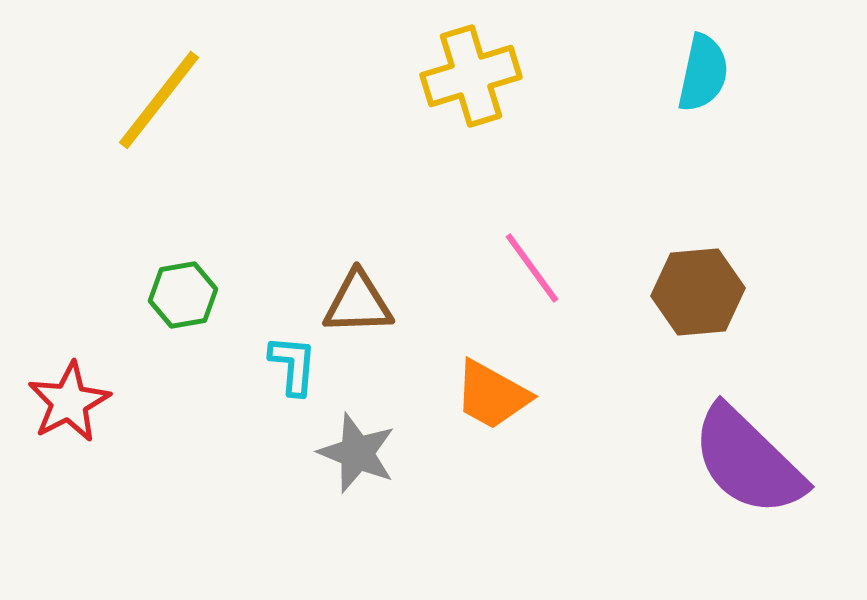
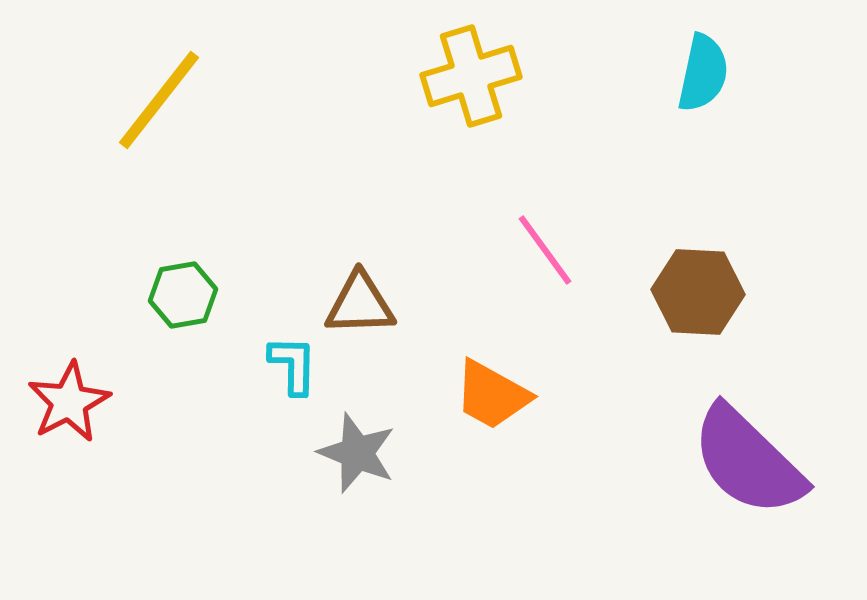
pink line: moved 13 px right, 18 px up
brown hexagon: rotated 8 degrees clockwise
brown triangle: moved 2 px right, 1 px down
cyan L-shape: rotated 4 degrees counterclockwise
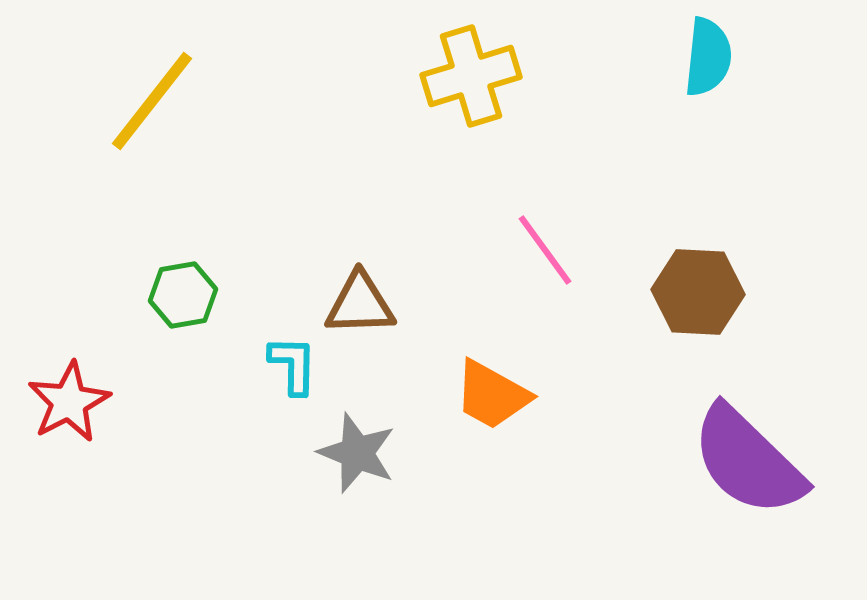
cyan semicircle: moved 5 px right, 16 px up; rotated 6 degrees counterclockwise
yellow line: moved 7 px left, 1 px down
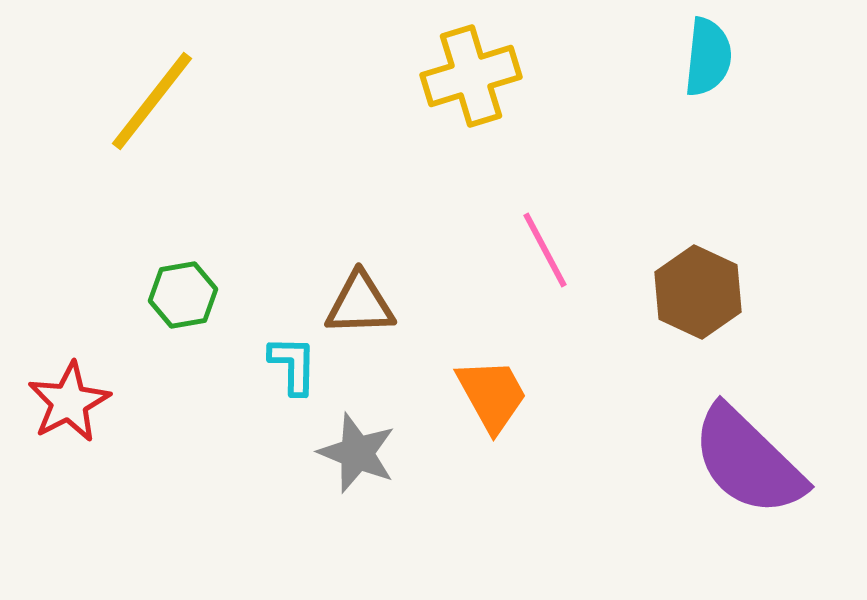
pink line: rotated 8 degrees clockwise
brown hexagon: rotated 22 degrees clockwise
orange trapezoid: rotated 148 degrees counterclockwise
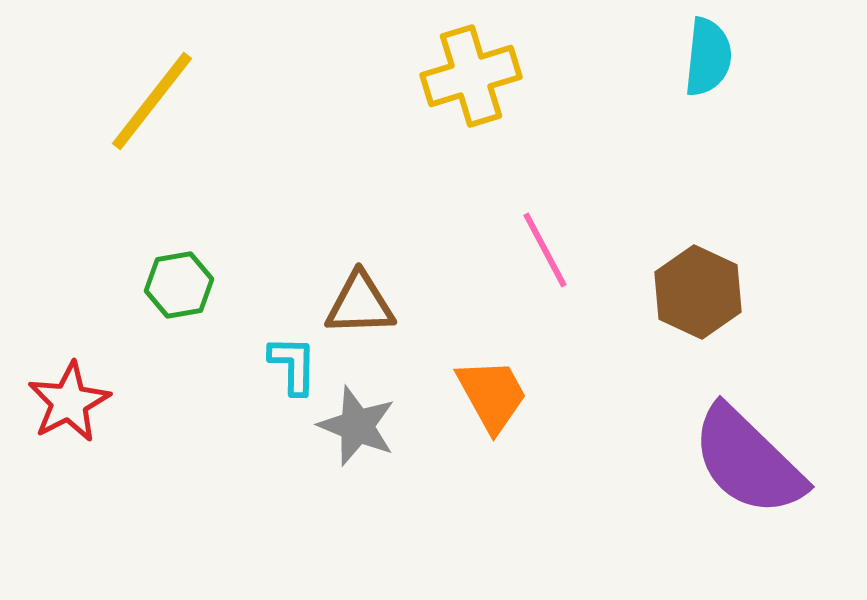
green hexagon: moved 4 px left, 10 px up
gray star: moved 27 px up
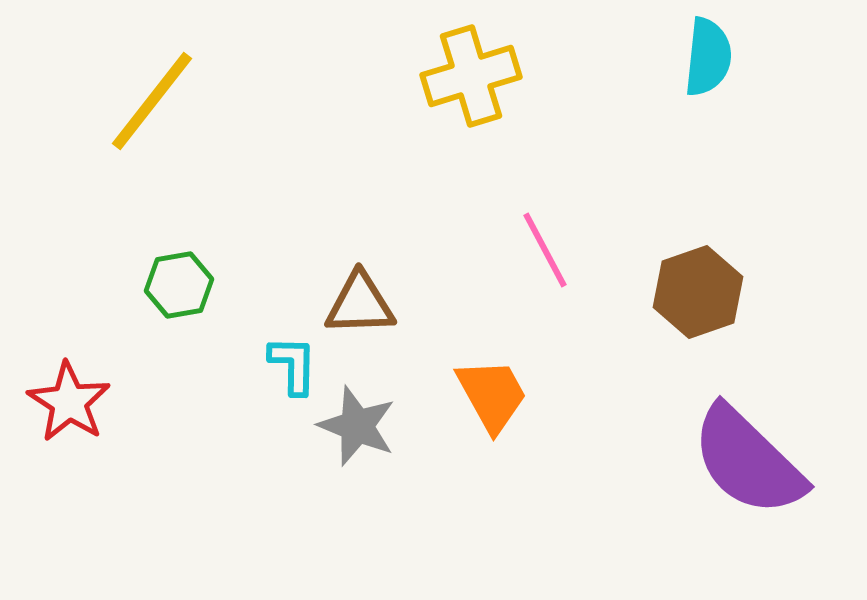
brown hexagon: rotated 16 degrees clockwise
red star: rotated 12 degrees counterclockwise
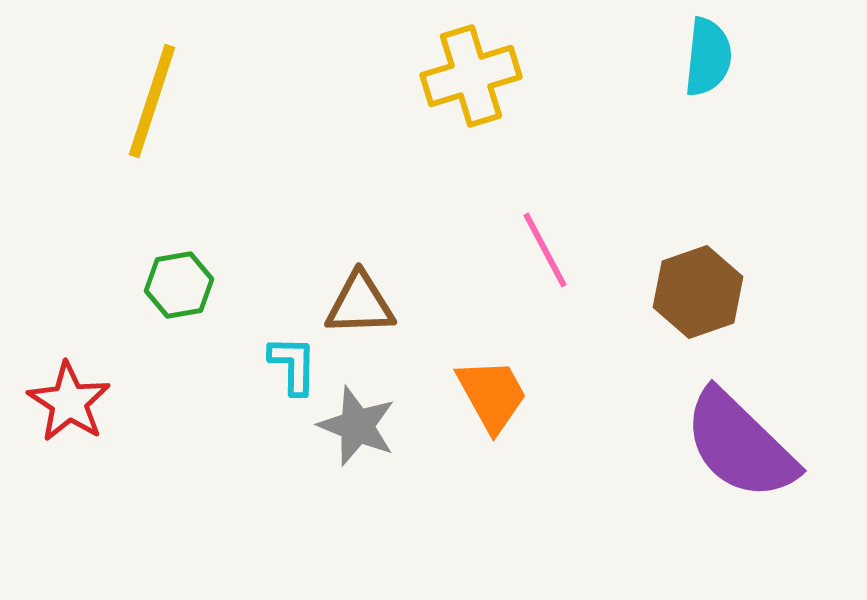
yellow line: rotated 20 degrees counterclockwise
purple semicircle: moved 8 px left, 16 px up
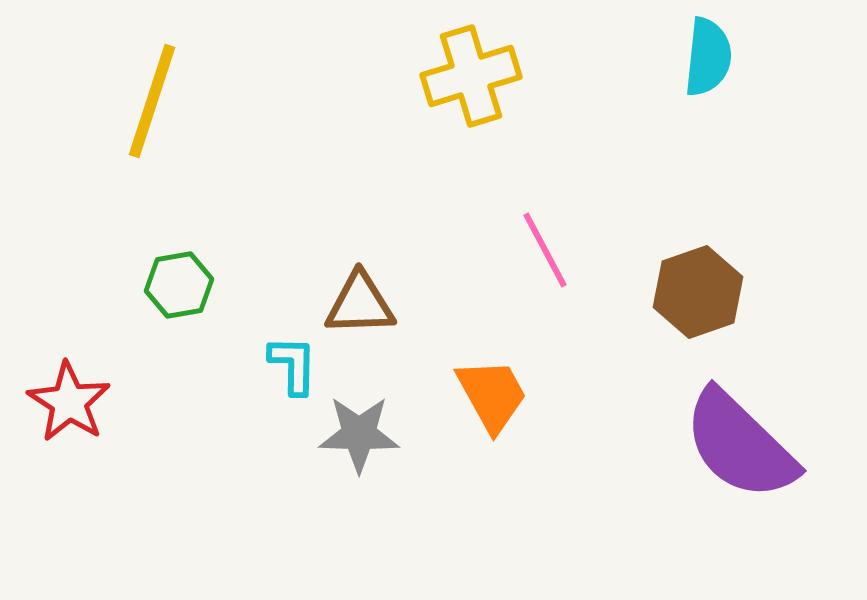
gray star: moved 2 px right, 8 px down; rotated 20 degrees counterclockwise
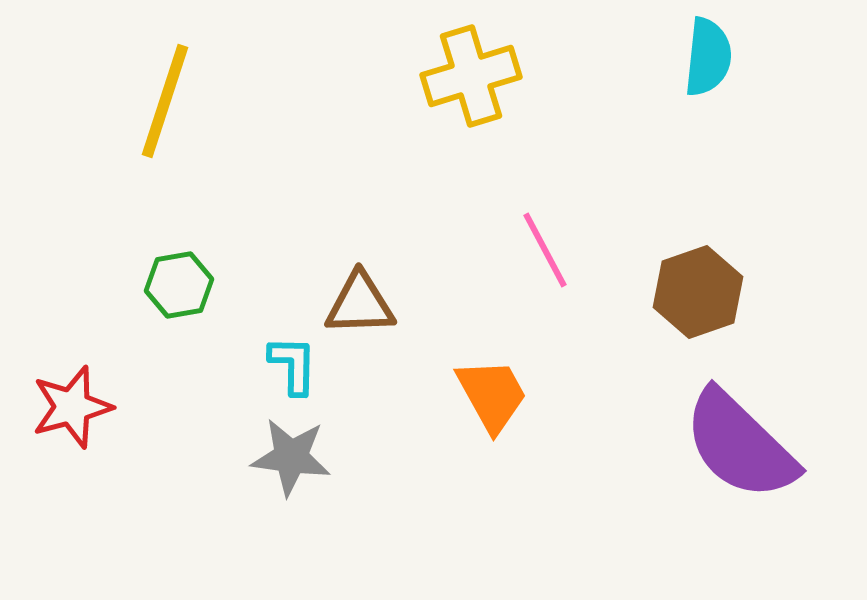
yellow line: moved 13 px right
red star: moved 3 px right, 5 px down; rotated 24 degrees clockwise
gray star: moved 68 px left, 23 px down; rotated 6 degrees clockwise
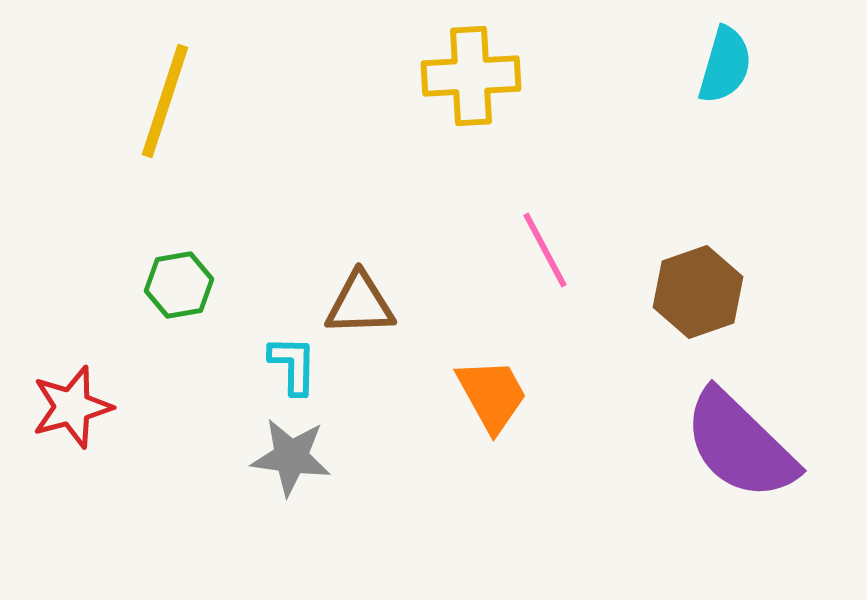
cyan semicircle: moved 17 px right, 8 px down; rotated 10 degrees clockwise
yellow cross: rotated 14 degrees clockwise
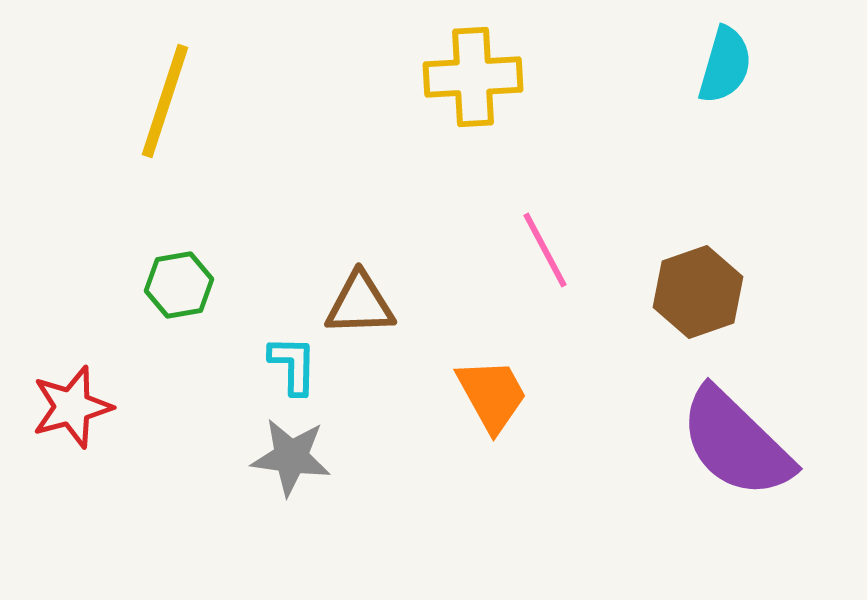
yellow cross: moved 2 px right, 1 px down
purple semicircle: moved 4 px left, 2 px up
